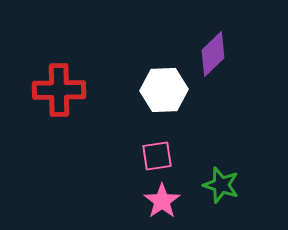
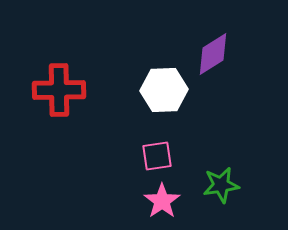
purple diamond: rotated 12 degrees clockwise
green star: rotated 27 degrees counterclockwise
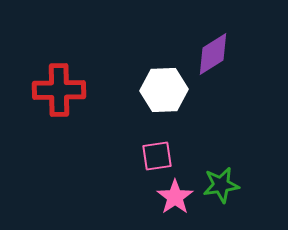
pink star: moved 13 px right, 4 px up
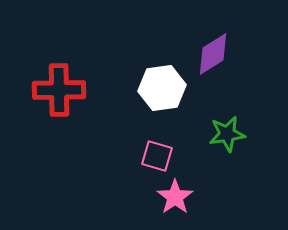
white hexagon: moved 2 px left, 2 px up; rotated 6 degrees counterclockwise
pink square: rotated 24 degrees clockwise
green star: moved 6 px right, 51 px up
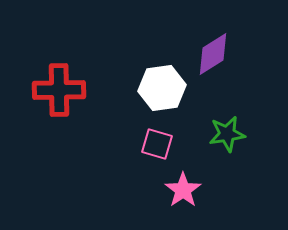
pink square: moved 12 px up
pink star: moved 8 px right, 7 px up
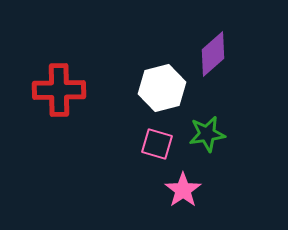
purple diamond: rotated 9 degrees counterclockwise
white hexagon: rotated 6 degrees counterclockwise
green star: moved 20 px left
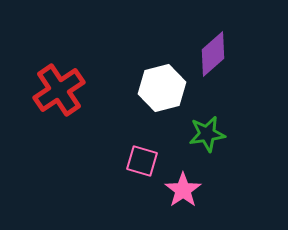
red cross: rotated 33 degrees counterclockwise
pink square: moved 15 px left, 17 px down
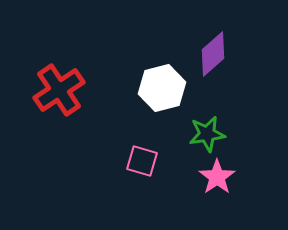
pink star: moved 34 px right, 13 px up
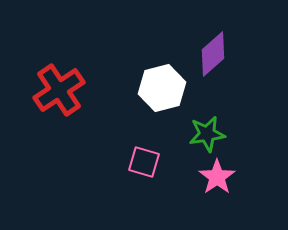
pink square: moved 2 px right, 1 px down
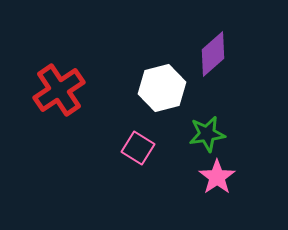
pink square: moved 6 px left, 14 px up; rotated 16 degrees clockwise
